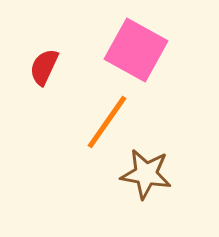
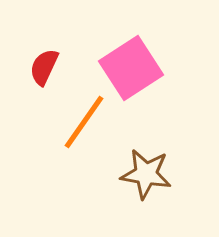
pink square: moved 5 px left, 18 px down; rotated 28 degrees clockwise
orange line: moved 23 px left
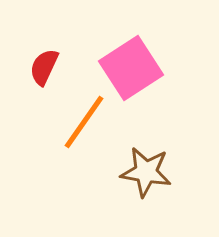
brown star: moved 2 px up
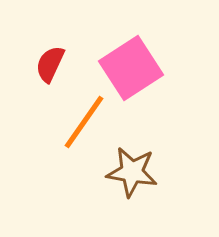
red semicircle: moved 6 px right, 3 px up
brown star: moved 14 px left
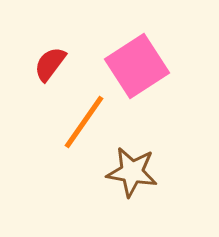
red semicircle: rotated 12 degrees clockwise
pink square: moved 6 px right, 2 px up
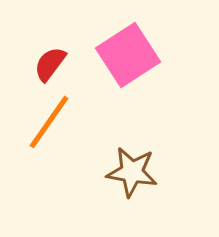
pink square: moved 9 px left, 11 px up
orange line: moved 35 px left
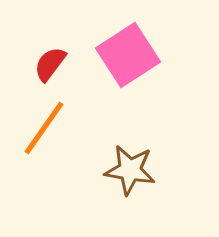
orange line: moved 5 px left, 6 px down
brown star: moved 2 px left, 2 px up
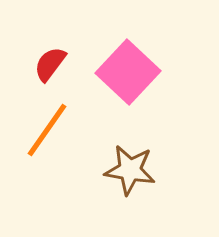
pink square: moved 17 px down; rotated 14 degrees counterclockwise
orange line: moved 3 px right, 2 px down
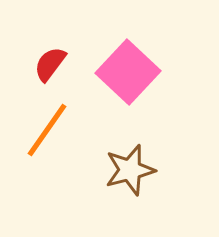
brown star: rotated 24 degrees counterclockwise
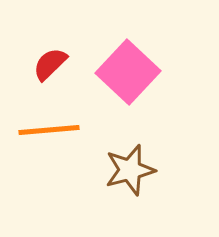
red semicircle: rotated 9 degrees clockwise
orange line: moved 2 px right; rotated 50 degrees clockwise
